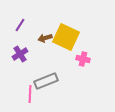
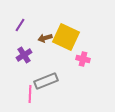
purple cross: moved 4 px right, 1 px down
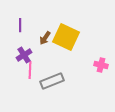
purple line: rotated 32 degrees counterclockwise
brown arrow: rotated 40 degrees counterclockwise
pink cross: moved 18 px right, 6 px down
gray rectangle: moved 6 px right
pink line: moved 24 px up
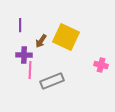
brown arrow: moved 4 px left, 3 px down
purple cross: rotated 35 degrees clockwise
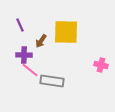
purple line: rotated 24 degrees counterclockwise
yellow square: moved 5 px up; rotated 24 degrees counterclockwise
pink line: rotated 54 degrees counterclockwise
gray rectangle: rotated 30 degrees clockwise
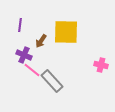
purple line: rotated 32 degrees clockwise
purple cross: rotated 21 degrees clockwise
pink line: moved 2 px right
gray rectangle: rotated 40 degrees clockwise
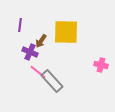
purple cross: moved 6 px right, 3 px up
pink line: moved 6 px right, 2 px down
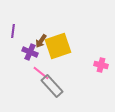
purple line: moved 7 px left, 6 px down
yellow square: moved 8 px left, 14 px down; rotated 20 degrees counterclockwise
pink line: moved 3 px right, 1 px down
gray rectangle: moved 5 px down
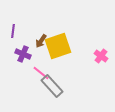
purple cross: moved 7 px left, 2 px down
pink cross: moved 9 px up; rotated 24 degrees clockwise
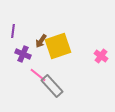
pink line: moved 3 px left, 2 px down
